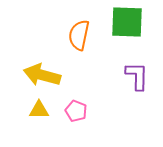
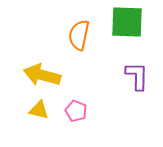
yellow triangle: rotated 15 degrees clockwise
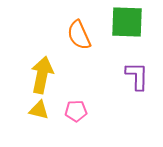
orange semicircle: rotated 36 degrees counterclockwise
yellow arrow: rotated 87 degrees clockwise
pink pentagon: rotated 25 degrees counterclockwise
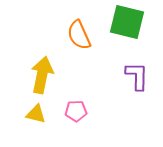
green square: rotated 12 degrees clockwise
yellow triangle: moved 3 px left, 4 px down
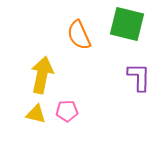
green square: moved 2 px down
purple L-shape: moved 2 px right, 1 px down
pink pentagon: moved 9 px left
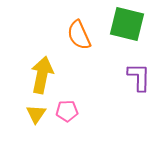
yellow triangle: rotated 50 degrees clockwise
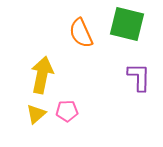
orange semicircle: moved 2 px right, 2 px up
yellow triangle: rotated 15 degrees clockwise
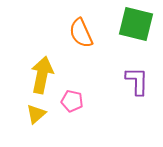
green square: moved 9 px right
purple L-shape: moved 2 px left, 4 px down
pink pentagon: moved 5 px right, 10 px up; rotated 15 degrees clockwise
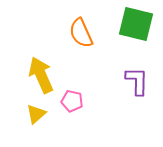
yellow arrow: moved 1 px left; rotated 36 degrees counterclockwise
